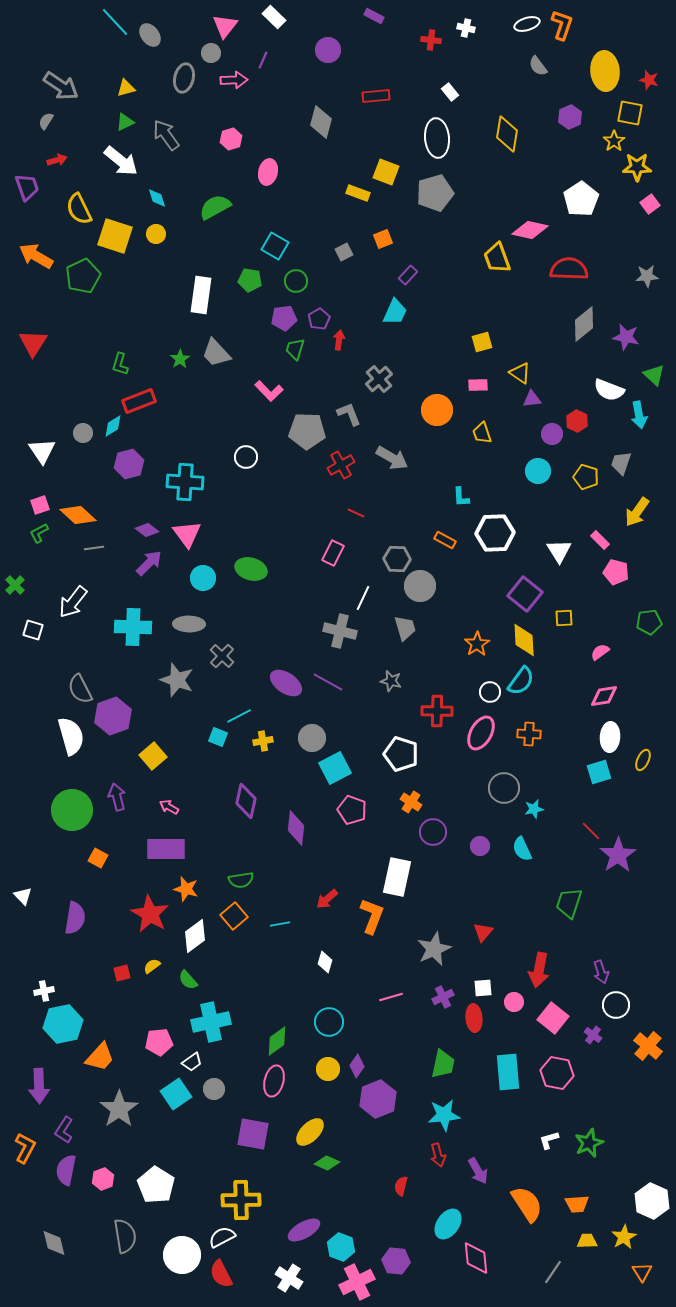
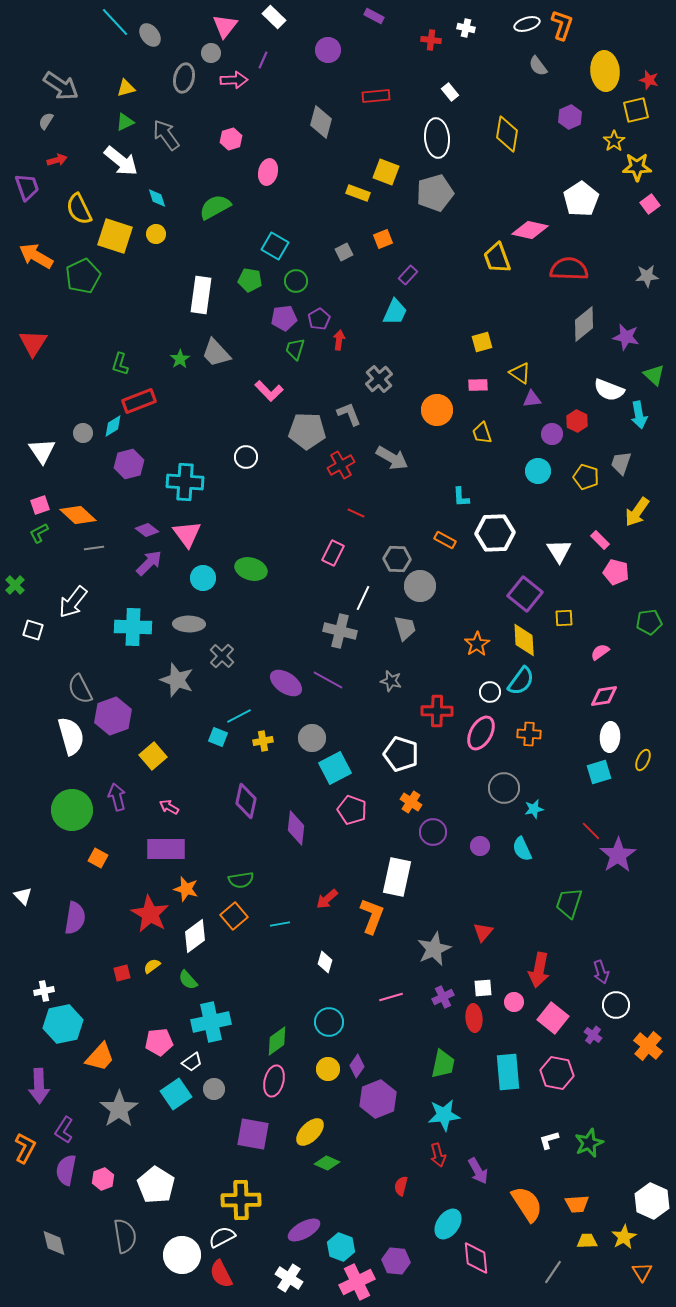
yellow square at (630, 113): moved 6 px right, 3 px up; rotated 24 degrees counterclockwise
purple line at (328, 682): moved 2 px up
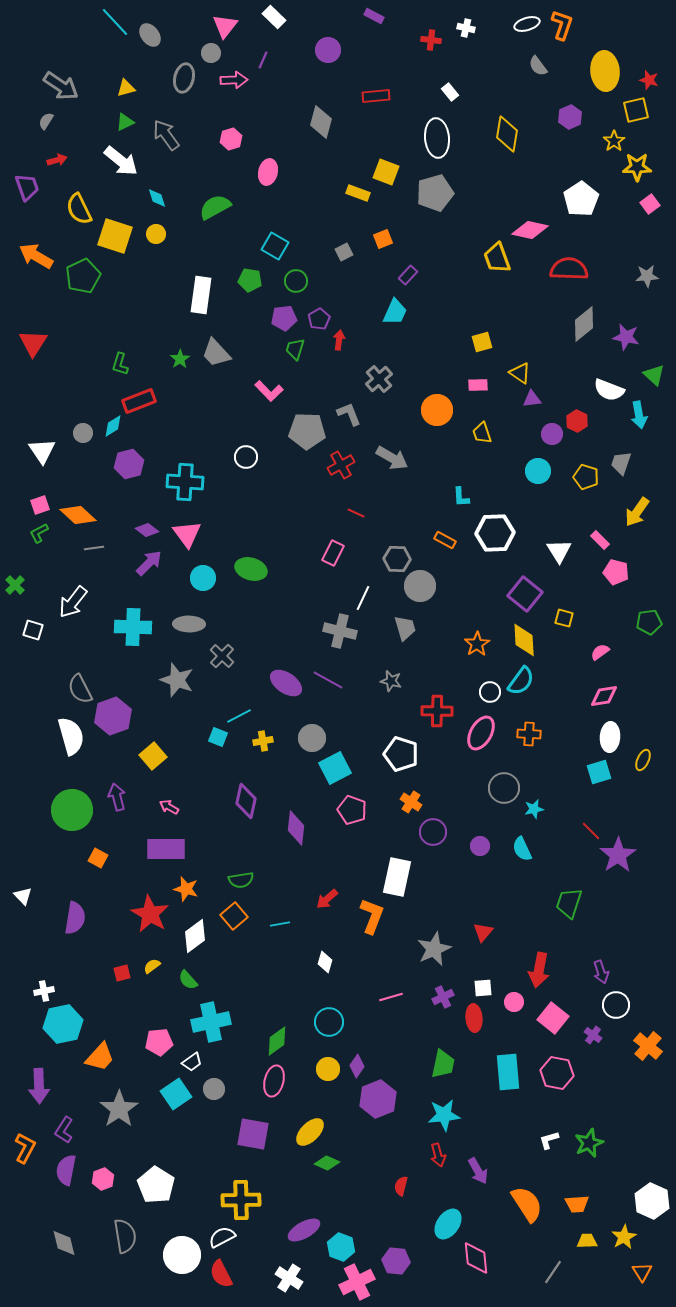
yellow square at (564, 618): rotated 18 degrees clockwise
gray diamond at (54, 1243): moved 10 px right
